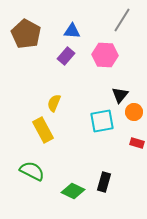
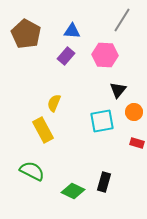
black triangle: moved 2 px left, 5 px up
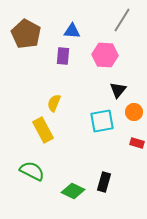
purple rectangle: moved 3 px left; rotated 36 degrees counterclockwise
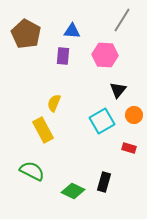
orange circle: moved 3 px down
cyan square: rotated 20 degrees counterclockwise
red rectangle: moved 8 px left, 5 px down
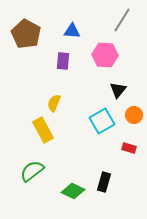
purple rectangle: moved 5 px down
green semicircle: rotated 65 degrees counterclockwise
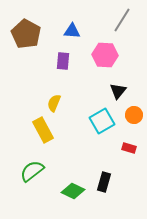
black triangle: moved 1 px down
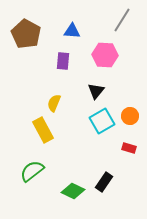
black triangle: moved 22 px left
orange circle: moved 4 px left, 1 px down
black rectangle: rotated 18 degrees clockwise
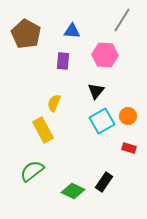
orange circle: moved 2 px left
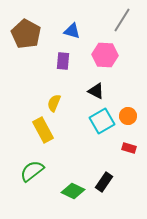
blue triangle: rotated 12 degrees clockwise
black triangle: rotated 42 degrees counterclockwise
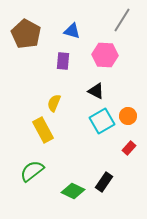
red rectangle: rotated 64 degrees counterclockwise
